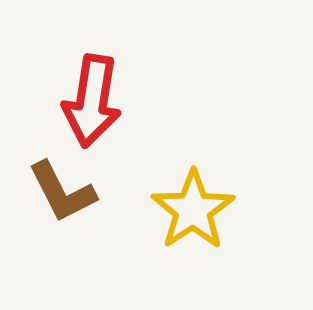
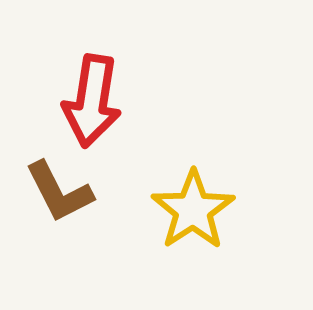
brown L-shape: moved 3 px left
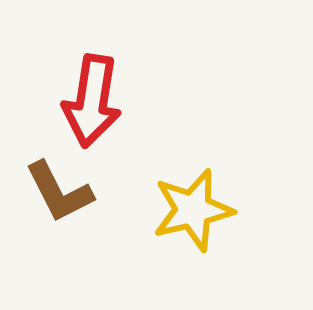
yellow star: rotated 20 degrees clockwise
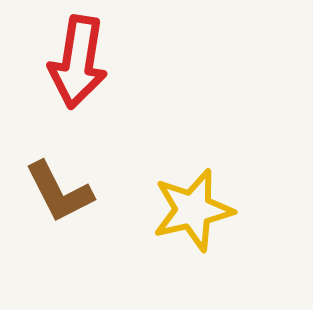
red arrow: moved 14 px left, 39 px up
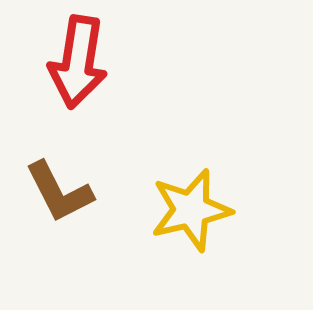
yellow star: moved 2 px left
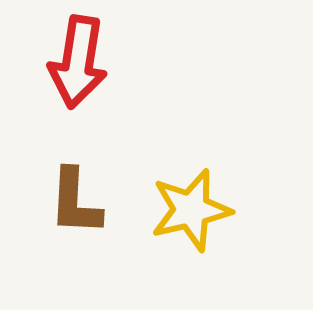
brown L-shape: moved 16 px right, 10 px down; rotated 30 degrees clockwise
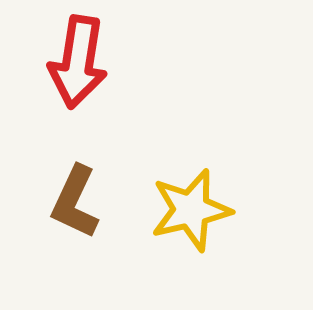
brown L-shape: rotated 22 degrees clockwise
